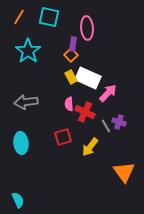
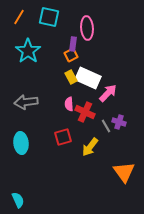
orange square: rotated 16 degrees clockwise
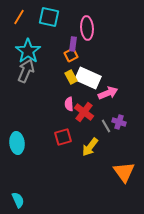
pink arrow: rotated 24 degrees clockwise
gray arrow: moved 31 px up; rotated 120 degrees clockwise
red cross: moved 1 px left; rotated 12 degrees clockwise
cyan ellipse: moved 4 px left
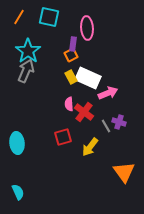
cyan semicircle: moved 8 px up
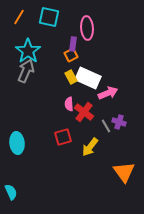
cyan semicircle: moved 7 px left
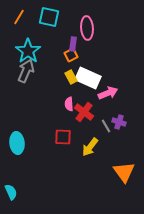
red square: rotated 18 degrees clockwise
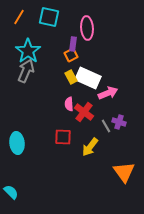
cyan semicircle: rotated 21 degrees counterclockwise
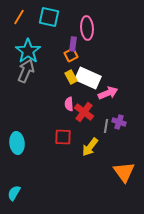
gray line: rotated 40 degrees clockwise
cyan semicircle: moved 3 px right, 1 px down; rotated 105 degrees counterclockwise
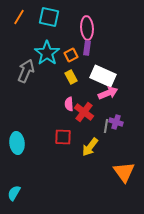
purple rectangle: moved 14 px right, 4 px down
cyan star: moved 19 px right, 2 px down
white rectangle: moved 15 px right, 2 px up
purple cross: moved 3 px left
